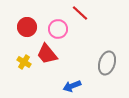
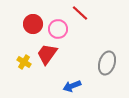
red circle: moved 6 px right, 3 px up
red trapezoid: rotated 75 degrees clockwise
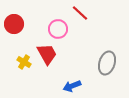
red circle: moved 19 px left
red trapezoid: rotated 115 degrees clockwise
